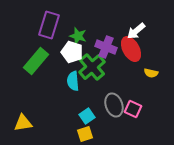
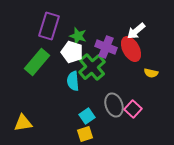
purple rectangle: moved 1 px down
green rectangle: moved 1 px right, 1 px down
pink square: rotated 18 degrees clockwise
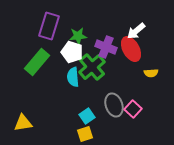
green star: rotated 24 degrees counterclockwise
yellow semicircle: rotated 16 degrees counterclockwise
cyan semicircle: moved 4 px up
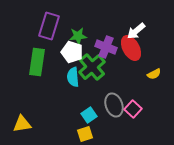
red ellipse: moved 1 px up
green rectangle: rotated 32 degrees counterclockwise
yellow semicircle: moved 3 px right, 1 px down; rotated 24 degrees counterclockwise
cyan square: moved 2 px right, 1 px up
yellow triangle: moved 1 px left, 1 px down
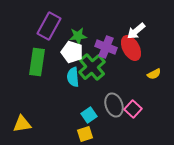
purple rectangle: rotated 12 degrees clockwise
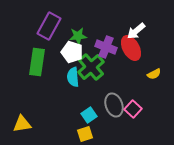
green cross: moved 1 px left
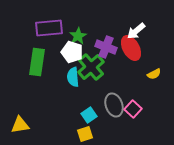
purple rectangle: moved 2 px down; rotated 56 degrees clockwise
green star: rotated 24 degrees counterclockwise
yellow triangle: moved 2 px left, 1 px down
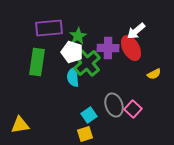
purple cross: moved 2 px right, 1 px down; rotated 20 degrees counterclockwise
green cross: moved 4 px left, 4 px up
